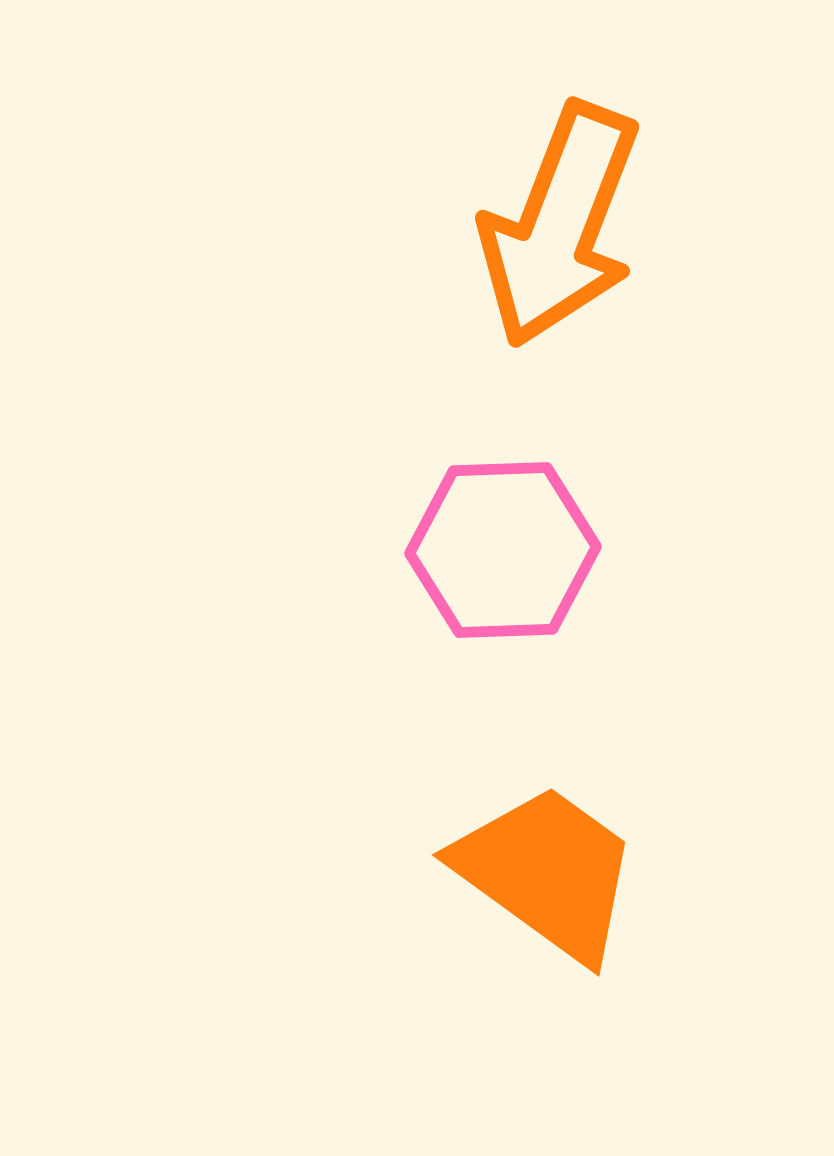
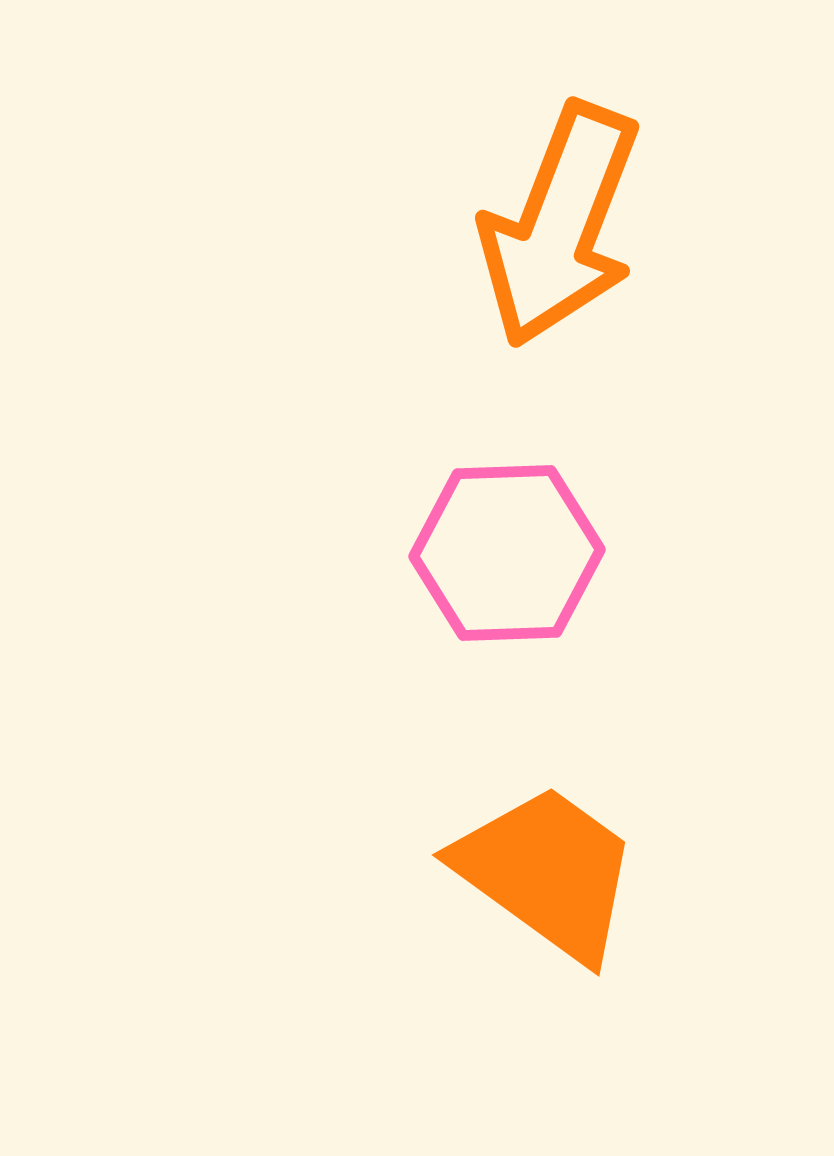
pink hexagon: moved 4 px right, 3 px down
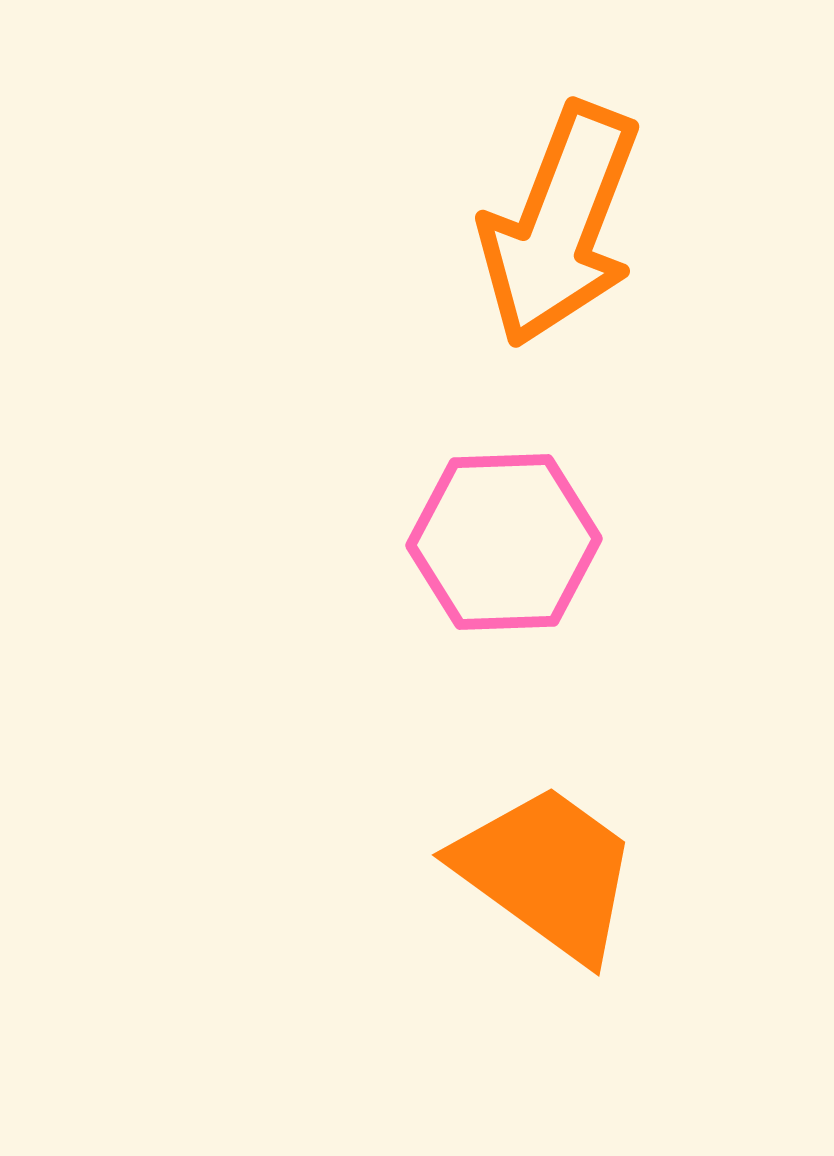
pink hexagon: moved 3 px left, 11 px up
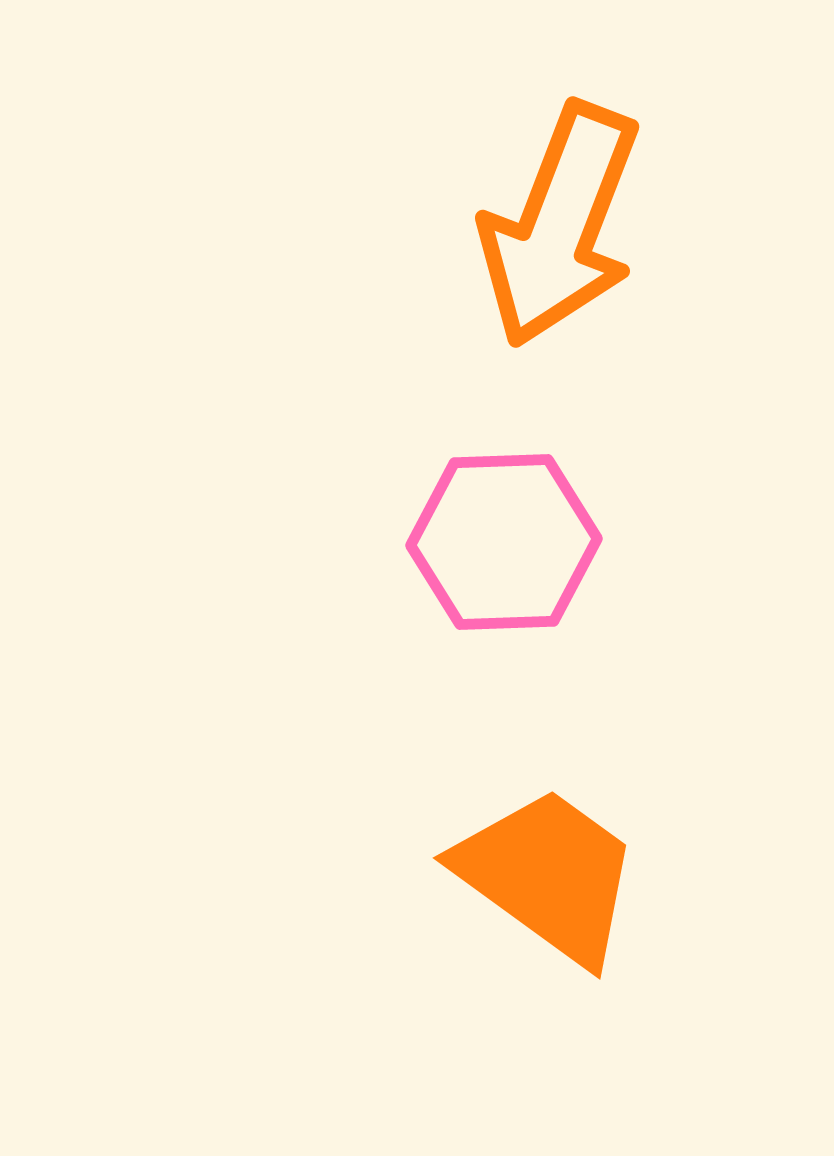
orange trapezoid: moved 1 px right, 3 px down
